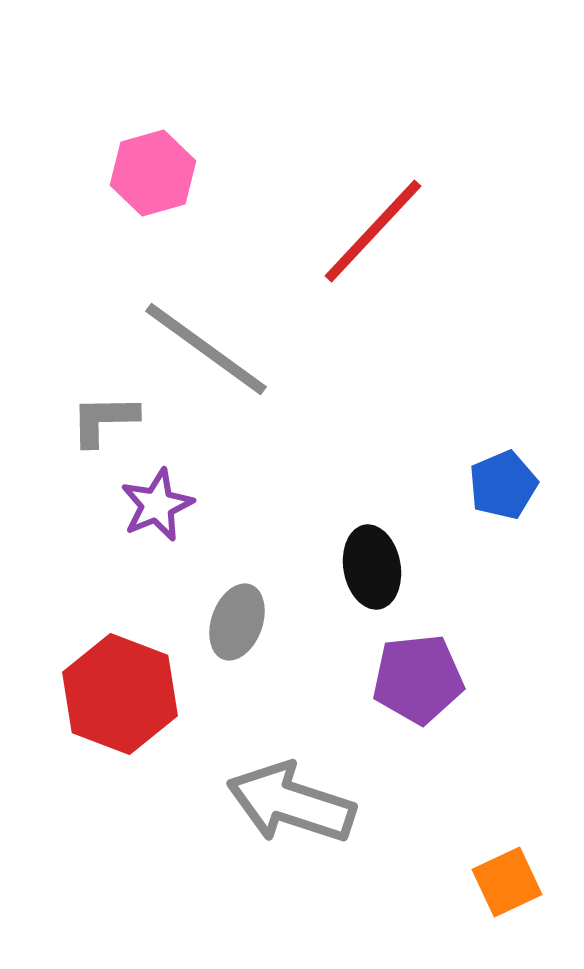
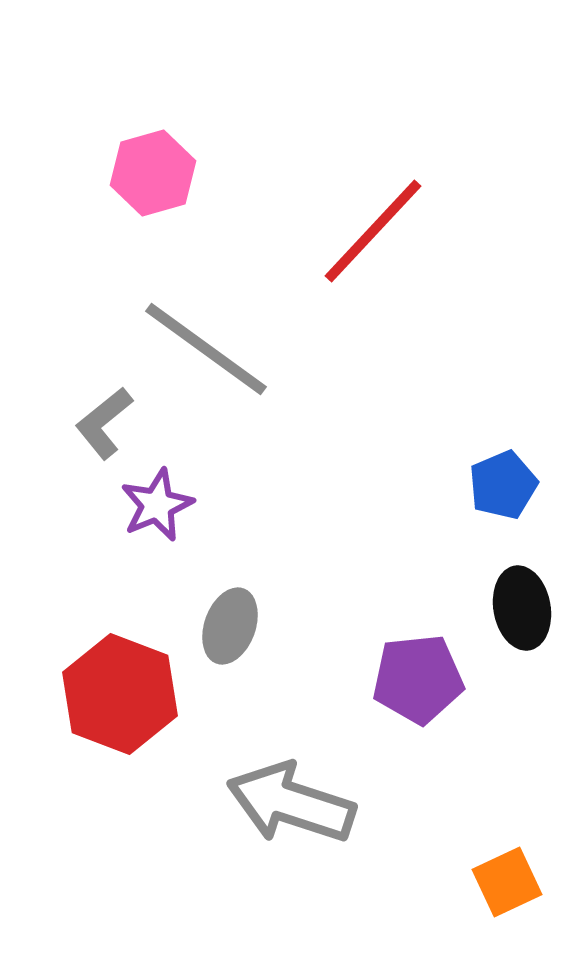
gray L-shape: moved 3 px down; rotated 38 degrees counterclockwise
black ellipse: moved 150 px right, 41 px down
gray ellipse: moved 7 px left, 4 px down
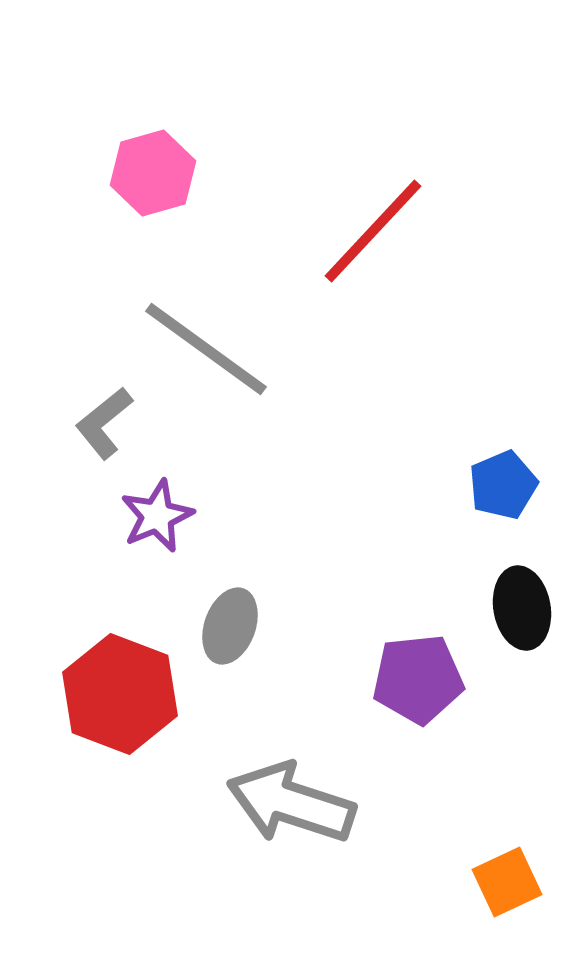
purple star: moved 11 px down
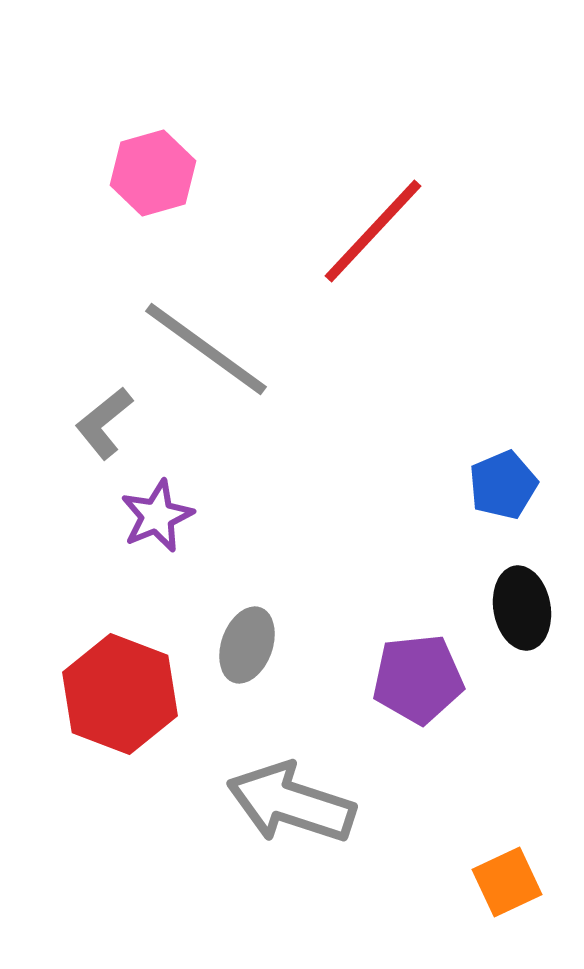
gray ellipse: moved 17 px right, 19 px down
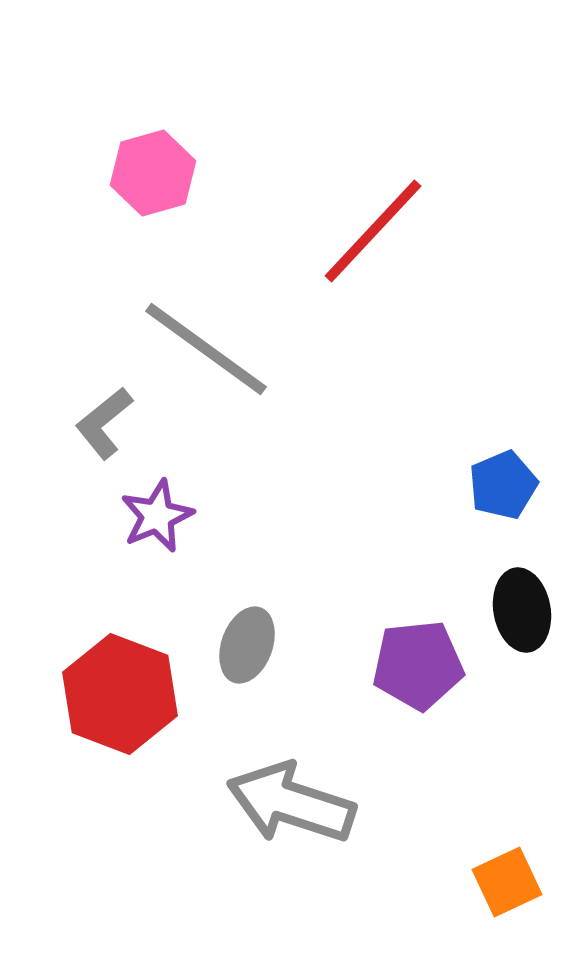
black ellipse: moved 2 px down
purple pentagon: moved 14 px up
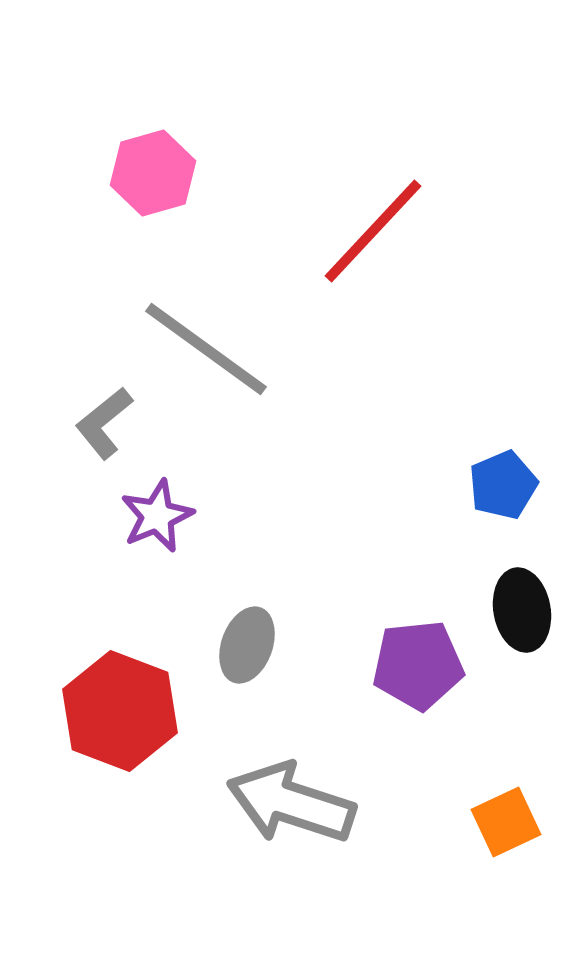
red hexagon: moved 17 px down
orange square: moved 1 px left, 60 px up
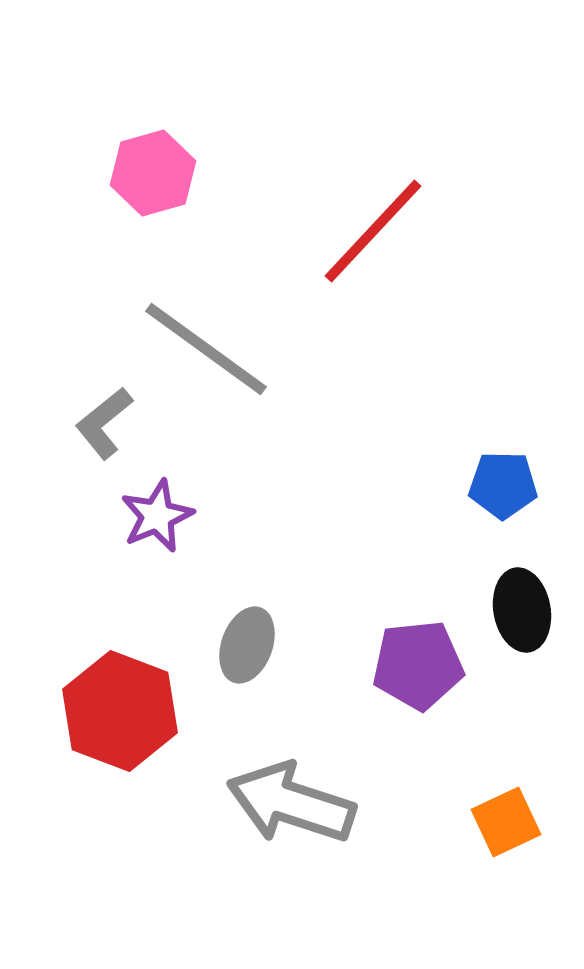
blue pentagon: rotated 24 degrees clockwise
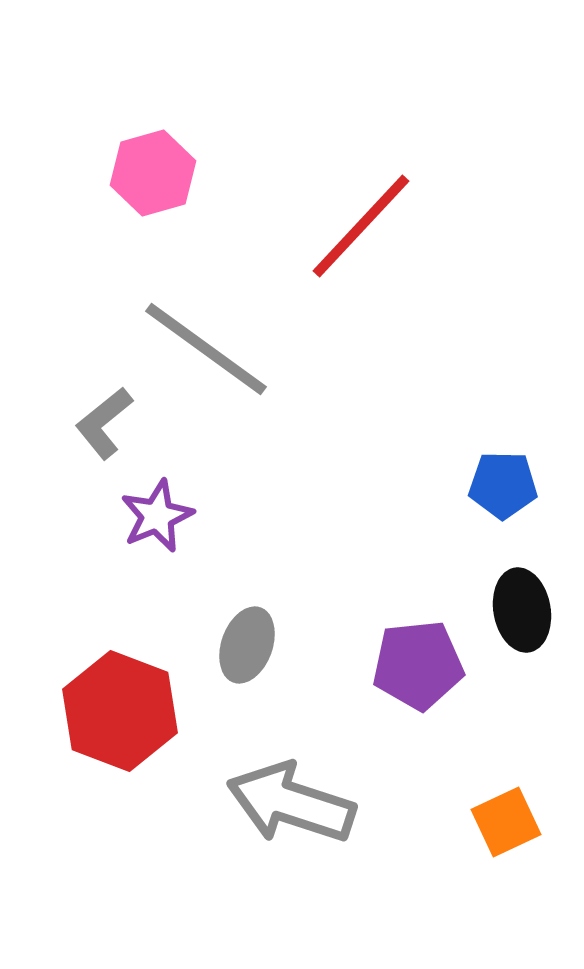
red line: moved 12 px left, 5 px up
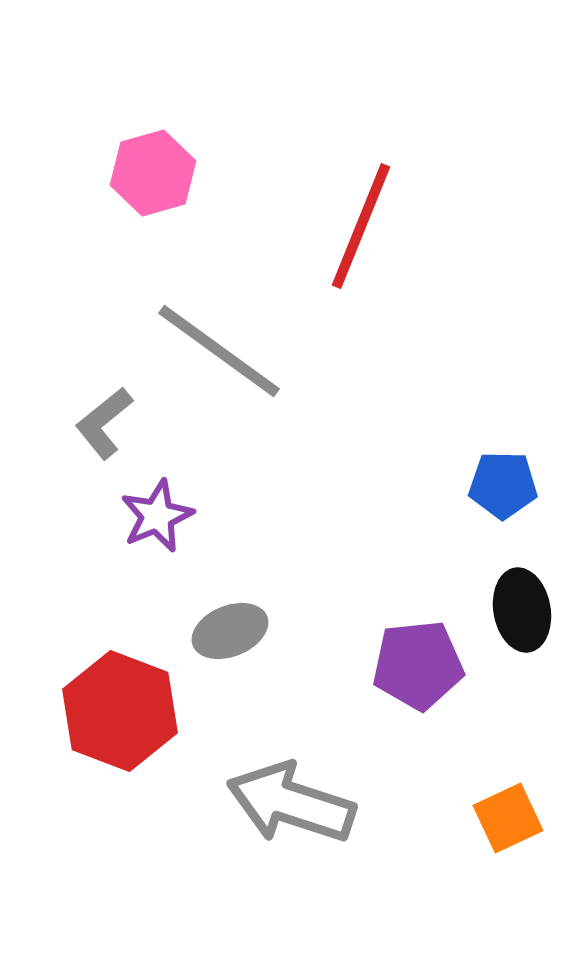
red line: rotated 21 degrees counterclockwise
gray line: moved 13 px right, 2 px down
gray ellipse: moved 17 px left, 14 px up; rotated 48 degrees clockwise
orange square: moved 2 px right, 4 px up
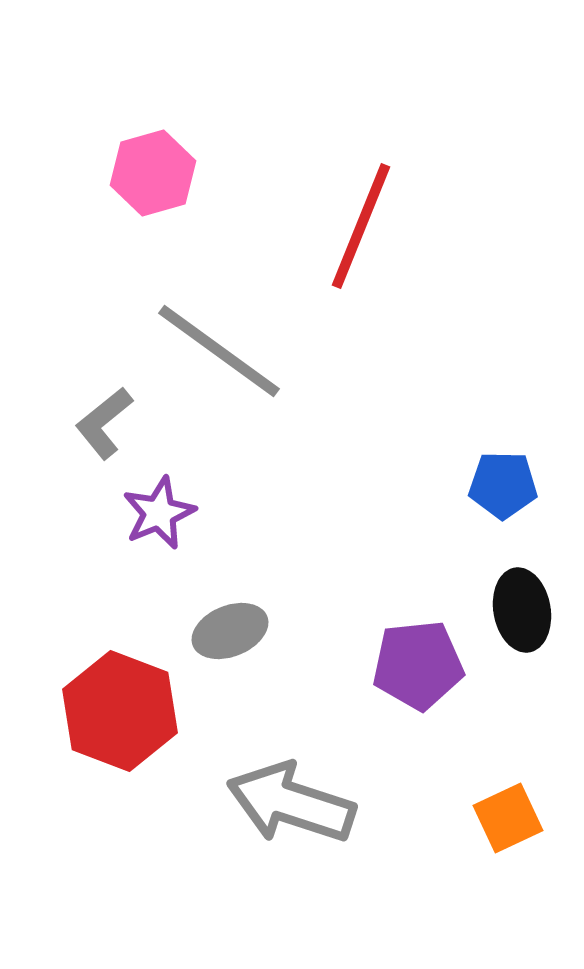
purple star: moved 2 px right, 3 px up
